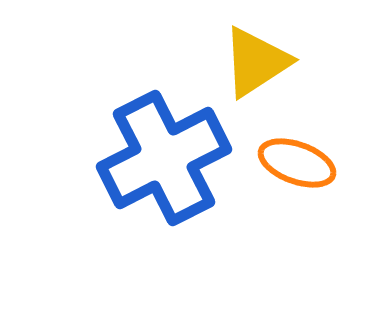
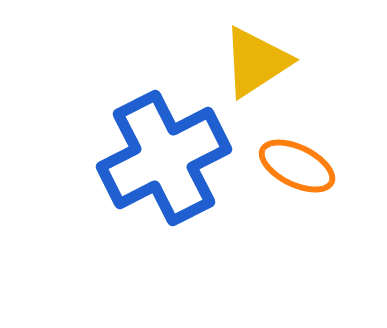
orange ellipse: moved 3 px down; rotated 6 degrees clockwise
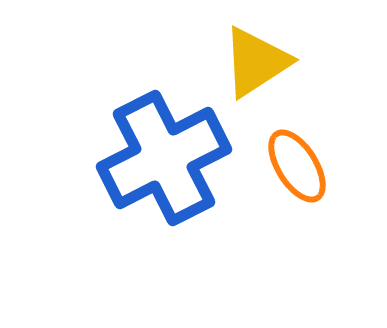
orange ellipse: rotated 32 degrees clockwise
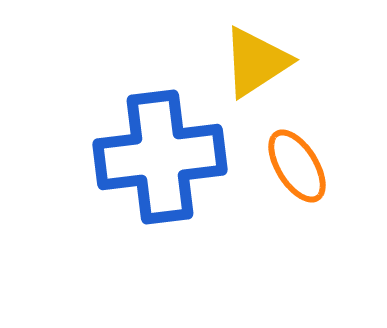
blue cross: moved 4 px left, 1 px up; rotated 20 degrees clockwise
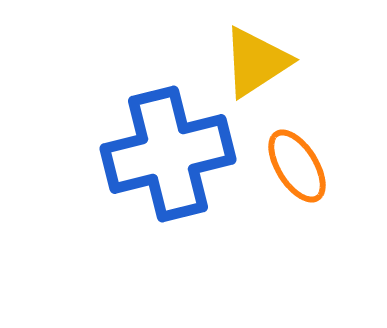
blue cross: moved 8 px right, 3 px up; rotated 7 degrees counterclockwise
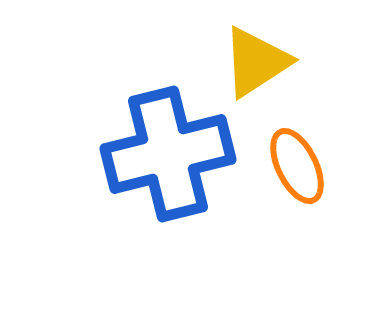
orange ellipse: rotated 6 degrees clockwise
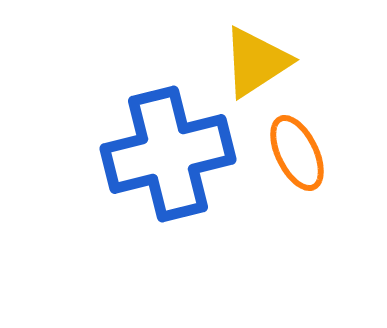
orange ellipse: moved 13 px up
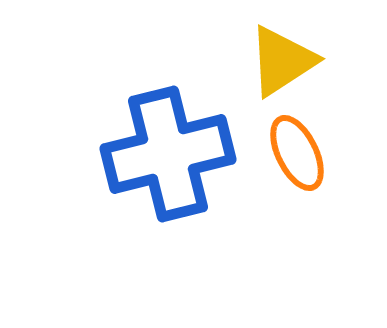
yellow triangle: moved 26 px right, 1 px up
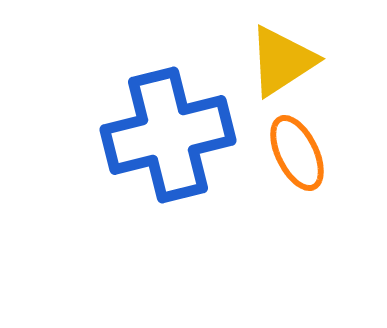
blue cross: moved 19 px up
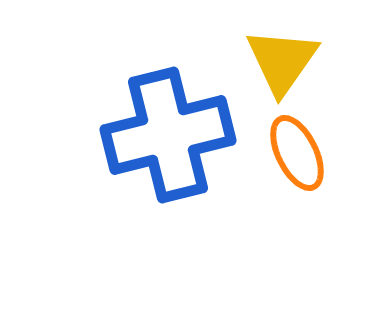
yellow triangle: rotated 22 degrees counterclockwise
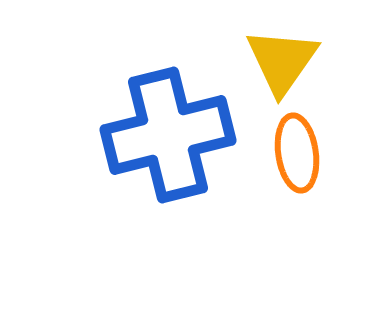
orange ellipse: rotated 18 degrees clockwise
